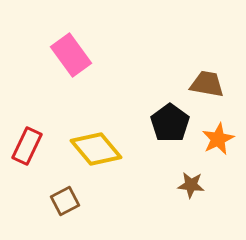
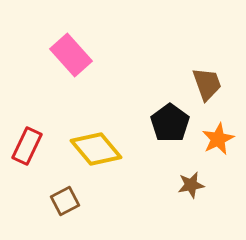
pink rectangle: rotated 6 degrees counterclockwise
brown trapezoid: rotated 60 degrees clockwise
brown star: rotated 16 degrees counterclockwise
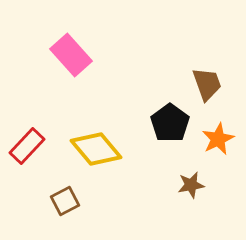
red rectangle: rotated 18 degrees clockwise
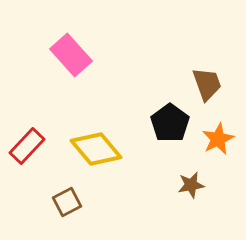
brown square: moved 2 px right, 1 px down
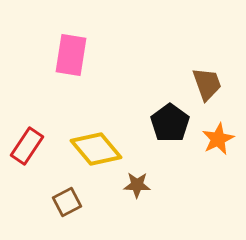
pink rectangle: rotated 51 degrees clockwise
red rectangle: rotated 9 degrees counterclockwise
brown star: moved 54 px left; rotated 12 degrees clockwise
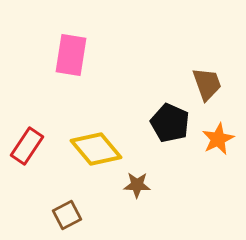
black pentagon: rotated 12 degrees counterclockwise
brown square: moved 13 px down
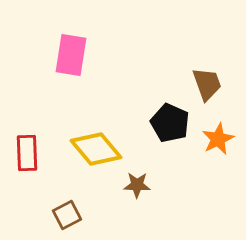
red rectangle: moved 7 px down; rotated 36 degrees counterclockwise
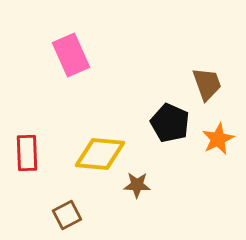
pink rectangle: rotated 33 degrees counterclockwise
yellow diamond: moved 4 px right, 5 px down; rotated 45 degrees counterclockwise
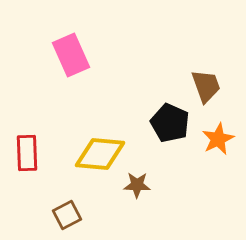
brown trapezoid: moved 1 px left, 2 px down
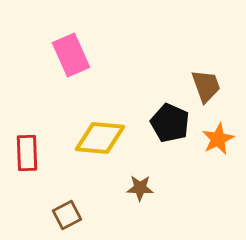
yellow diamond: moved 16 px up
brown star: moved 3 px right, 3 px down
